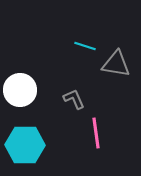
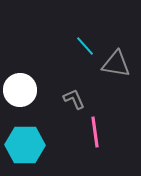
cyan line: rotated 30 degrees clockwise
pink line: moved 1 px left, 1 px up
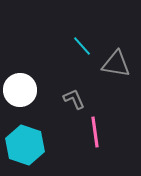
cyan line: moved 3 px left
cyan hexagon: rotated 18 degrees clockwise
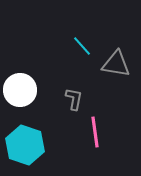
gray L-shape: rotated 35 degrees clockwise
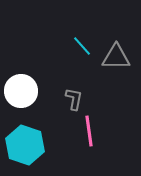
gray triangle: moved 7 px up; rotated 8 degrees counterclockwise
white circle: moved 1 px right, 1 px down
pink line: moved 6 px left, 1 px up
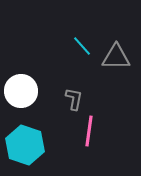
pink line: rotated 16 degrees clockwise
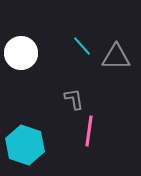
white circle: moved 38 px up
gray L-shape: rotated 20 degrees counterclockwise
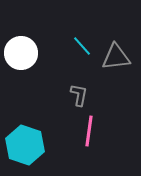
gray triangle: rotated 8 degrees counterclockwise
gray L-shape: moved 5 px right, 4 px up; rotated 20 degrees clockwise
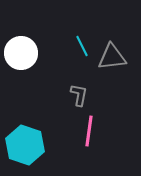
cyan line: rotated 15 degrees clockwise
gray triangle: moved 4 px left
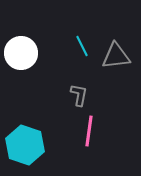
gray triangle: moved 4 px right, 1 px up
